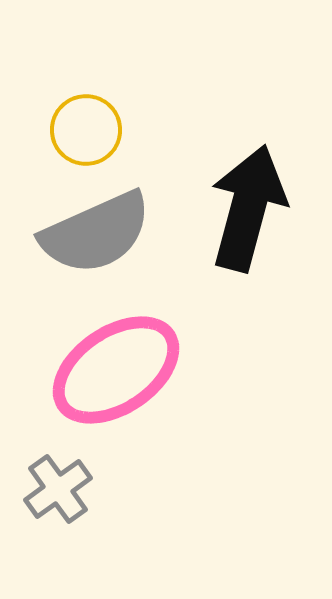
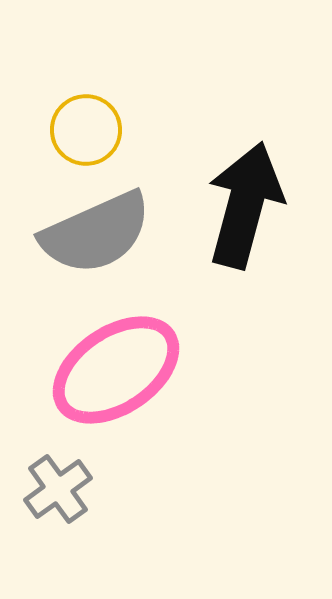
black arrow: moved 3 px left, 3 px up
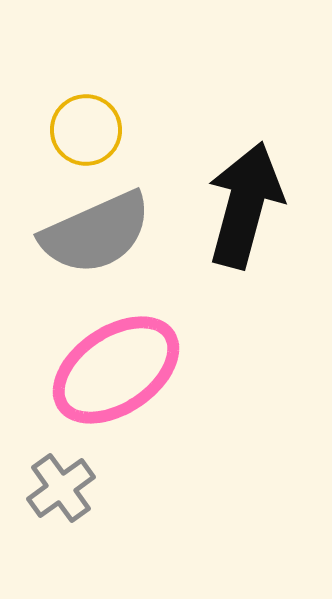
gray cross: moved 3 px right, 1 px up
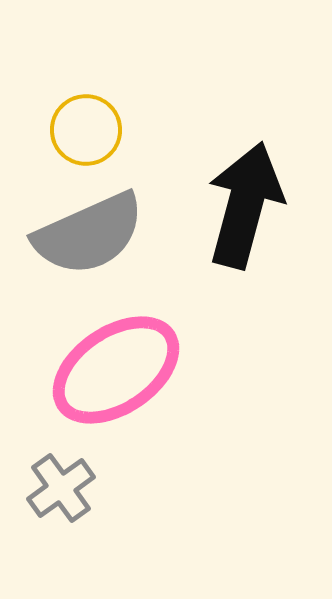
gray semicircle: moved 7 px left, 1 px down
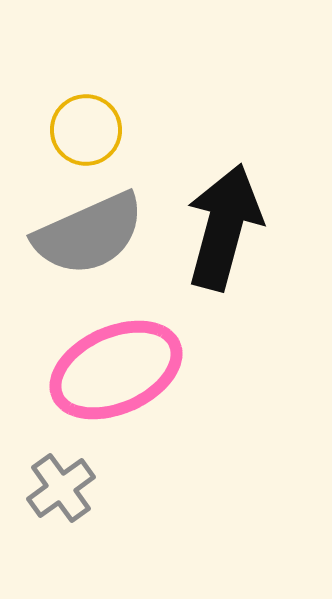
black arrow: moved 21 px left, 22 px down
pink ellipse: rotated 10 degrees clockwise
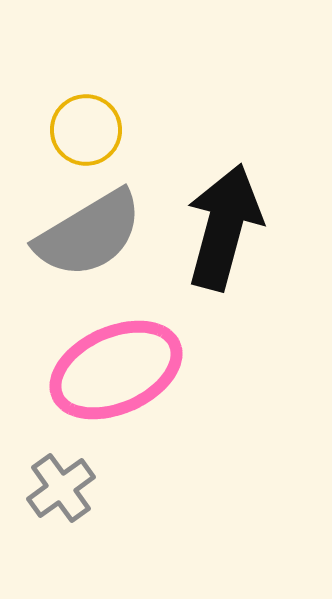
gray semicircle: rotated 7 degrees counterclockwise
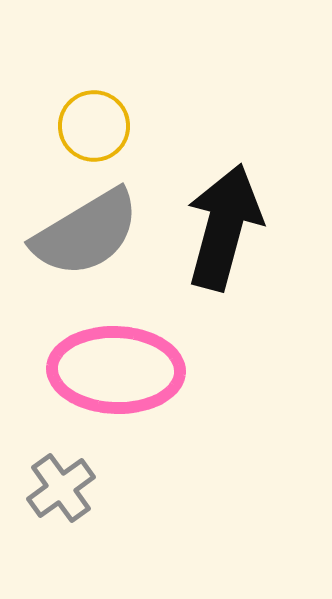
yellow circle: moved 8 px right, 4 px up
gray semicircle: moved 3 px left, 1 px up
pink ellipse: rotated 26 degrees clockwise
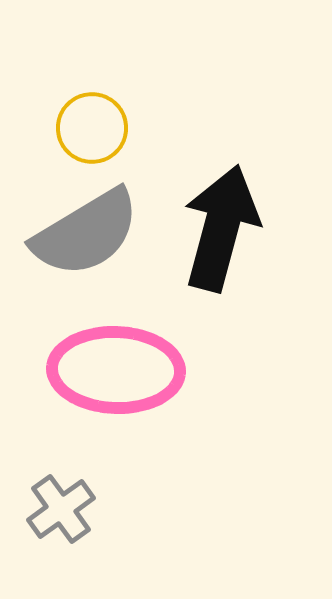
yellow circle: moved 2 px left, 2 px down
black arrow: moved 3 px left, 1 px down
gray cross: moved 21 px down
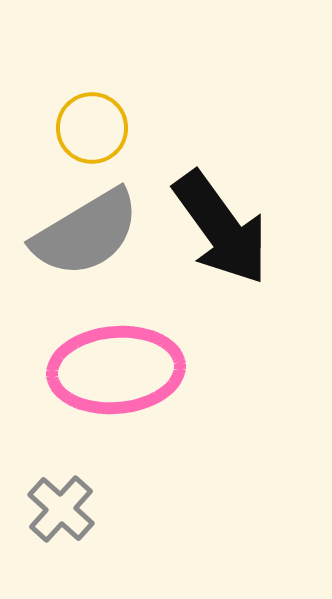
black arrow: rotated 129 degrees clockwise
pink ellipse: rotated 7 degrees counterclockwise
gray cross: rotated 12 degrees counterclockwise
